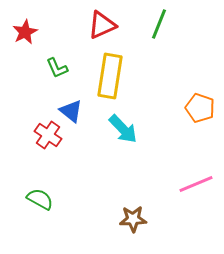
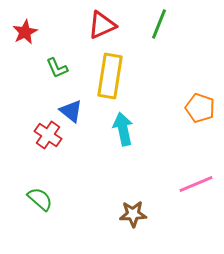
cyan arrow: rotated 148 degrees counterclockwise
green semicircle: rotated 12 degrees clockwise
brown star: moved 5 px up
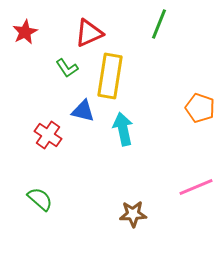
red triangle: moved 13 px left, 8 px down
green L-shape: moved 10 px right; rotated 10 degrees counterclockwise
blue triangle: moved 12 px right; rotated 25 degrees counterclockwise
pink line: moved 3 px down
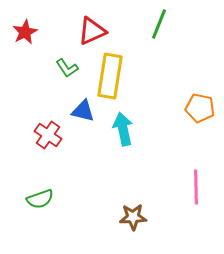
red triangle: moved 3 px right, 2 px up
orange pentagon: rotated 8 degrees counterclockwise
pink line: rotated 68 degrees counterclockwise
green semicircle: rotated 120 degrees clockwise
brown star: moved 3 px down
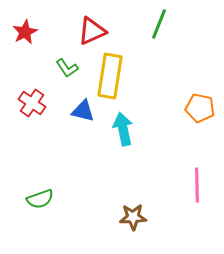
red cross: moved 16 px left, 32 px up
pink line: moved 1 px right, 2 px up
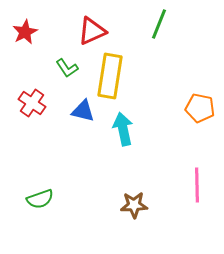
brown star: moved 1 px right, 12 px up
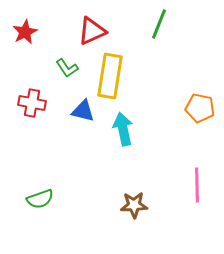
red cross: rotated 24 degrees counterclockwise
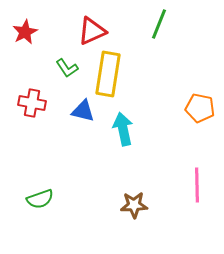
yellow rectangle: moved 2 px left, 2 px up
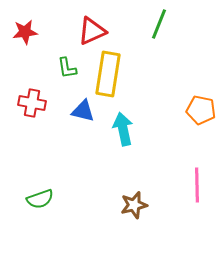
red star: rotated 20 degrees clockwise
green L-shape: rotated 25 degrees clockwise
orange pentagon: moved 1 px right, 2 px down
brown star: rotated 12 degrees counterclockwise
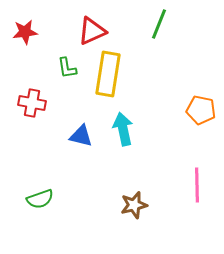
blue triangle: moved 2 px left, 25 px down
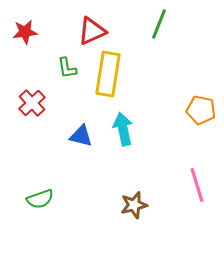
red cross: rotated 36 degrees clockwise
pink line: rotated 16 degrees counterclockwise
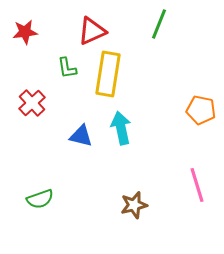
cyan arrow: moved 2 px left, 1 px up
